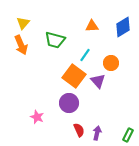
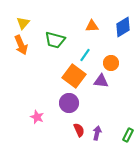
purple triangle: moved 3 px right; rotated 42 degrees counterclockwise
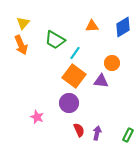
green trapezoid: rotated 15 degrees clockwise
cyan line: moved 10 px left, 2 px up
orange circle: moved 1 px right
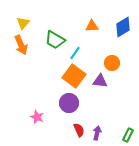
purple triangle: moved 1 px left
